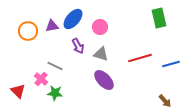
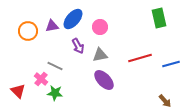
gray triangle: moved 1 px left, 1 px down; rotated 28 degrees counterclockwise
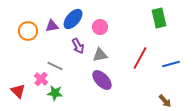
red line: rotated 45 degrees counterclockwise
purple ellipse: moved 2 px left
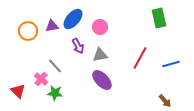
gray line: rotated 21 degrees clockwise
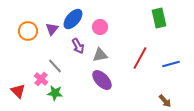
purple triangle: moved 3 px down; rotated 40 degrees counterclockwise
